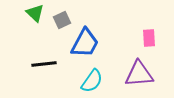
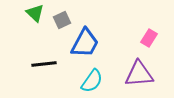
pink rectangle: rotated 36 degrees clockwise
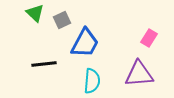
cyan semicircle: rotated 30 degrees counterclockwise
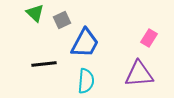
cyan semicircle: moved 6 px left
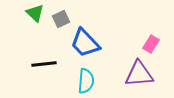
gray square: moved 1 px left, 1 px up
pink rectangle: moved 2 px right, 6 px down
blue trapezoid: rotated 108 degrees clockwise
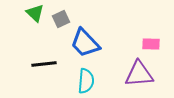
pink rectangle: rotated 60 degrees clockwise
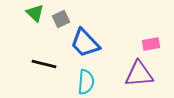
pink rectangle: rotated 12 degrees counterclockwise
black line: rotated 20 degrees clockwise
cyan semicircle: moved 1 px down
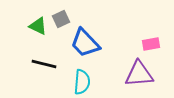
green triangle: moved 3 px right, 13 px down; rotated 18 degrees counterclockwise
cyan semicircle: moved 4 px left
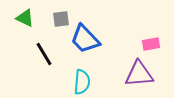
gray square: rotated 18 degrees clockwise
green triangle: moved 13 px left, 8 px up
blue trapezoid: moved 4 px up
black line: moved 10 px up; rotated 45 degrees clockwise
